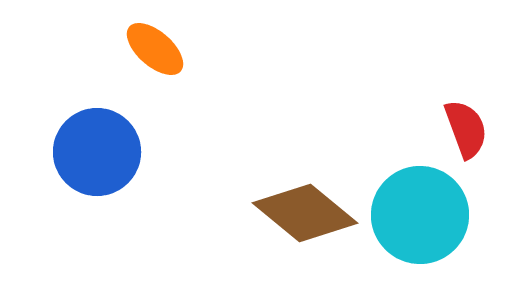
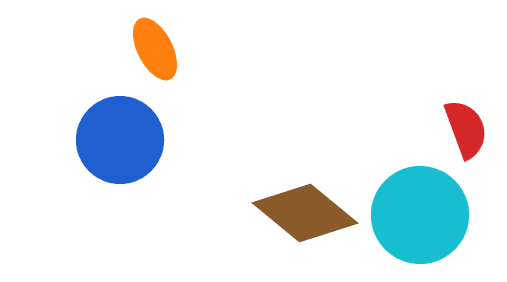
orange ellipse: rotated 22 degrees clockwise
blue circle: moved 23 px right, 12 px up
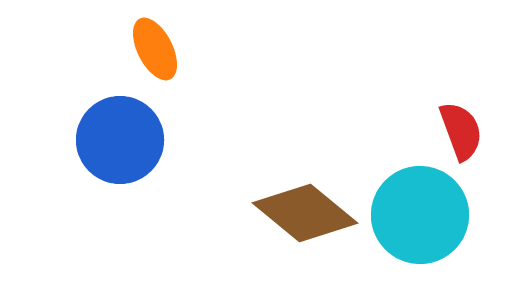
red semicircle: moved 5 px left, 2 px down
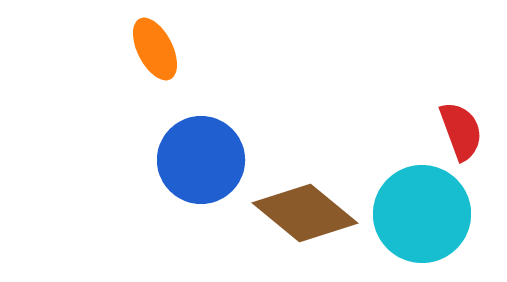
blue circle: moved 81 px right, 20 px down
cyan circle: moved 2 px right, 1 px up
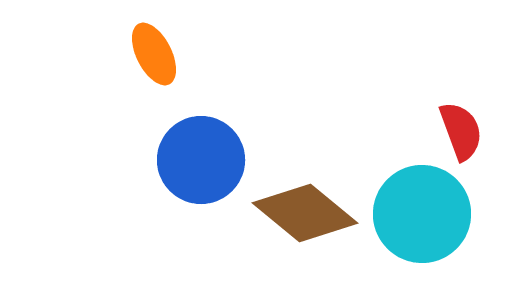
orange ellipse: moved 1 px left, 5 px down
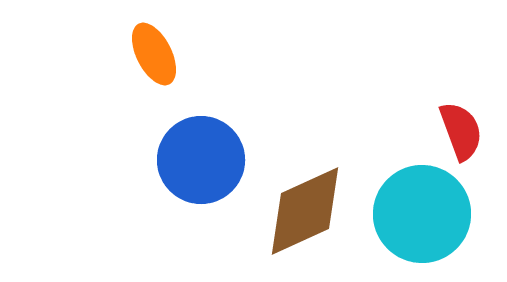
brown diamond: moved 2 px up; rotated 64 degrees counterclockwise
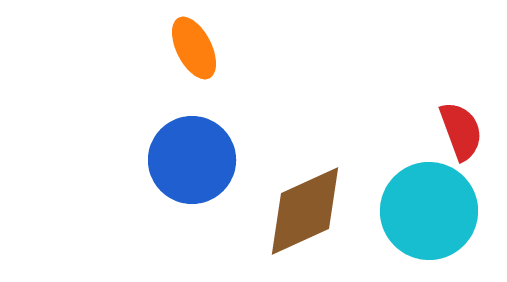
orange ellipse: moved 40 px right, 6 px up
blue circle: moved 9 px left
cyan circle: moved 7 px right, 3 px up
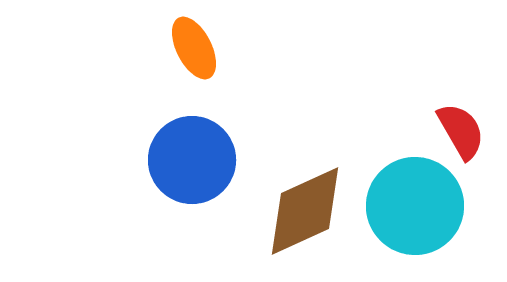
red semicircle: rotated 10 degrees counterclockwise
cyan circle: moved 14 px left, 5 px up
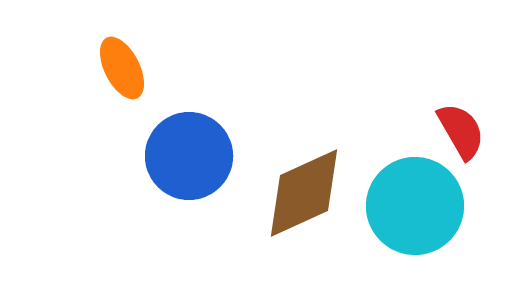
orange ellipse: moved 72 px left, 20 px down
blue circle: moved 3 px left, 4 px up
brown diamond: moved 1 px left, 18 px up
